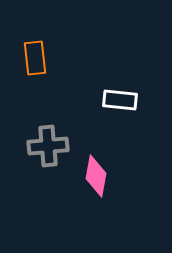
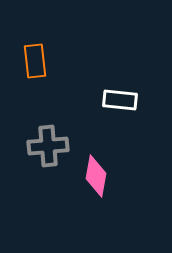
orange rectangle: moved 3 px down
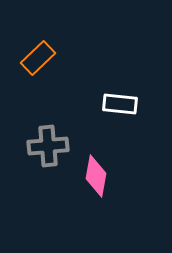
orange rectangle: moved 3 px right, 3 px up; rotated 52 degrees clockwise
white rectangle: moved 4 px down
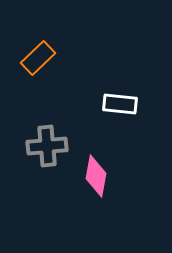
gray cross: moved 1 px left
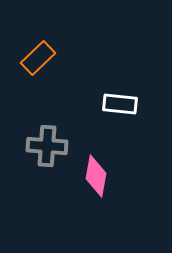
gray cross: rotated 9 degrees clockwise
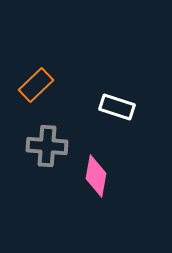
orange rectangle: moved 2 px left, 27 px down
white rectangle: moved 3 px left, 3 px down; rotated 12 degrees clockwise
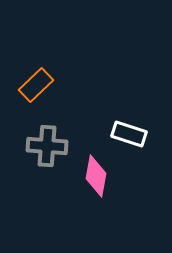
white rectangle: moved 12 px right, 27 px down
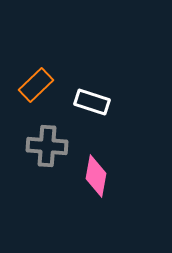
white rectangle: moved 37 px left, 32 px up
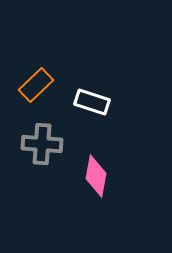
gray cross: moved 5 px left, 2 px up
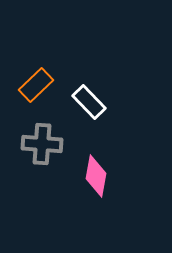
white rectangle: moved 3 px left; rotated 28 degrees clockwise
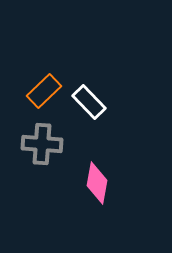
orange rectangle: moved 8 px right, 6 px down
pink diamond: moved 1 px right, 7 px down
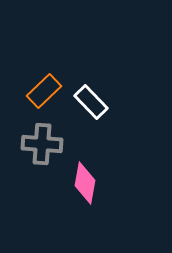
white rectangle: moved 2 px right
pink diamond: moved 12 px left
